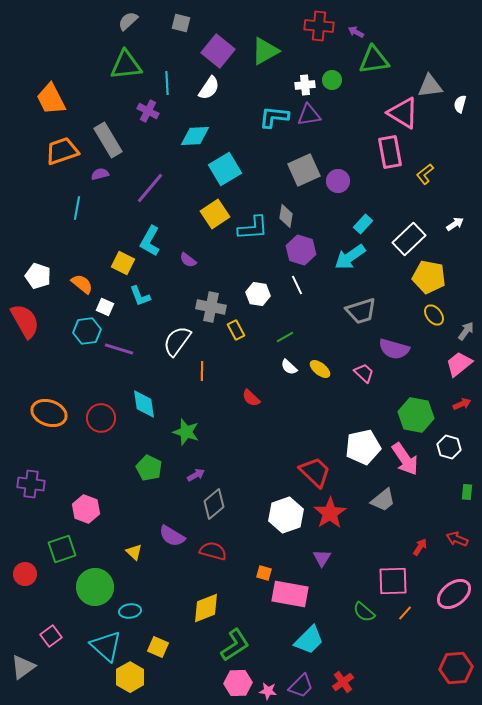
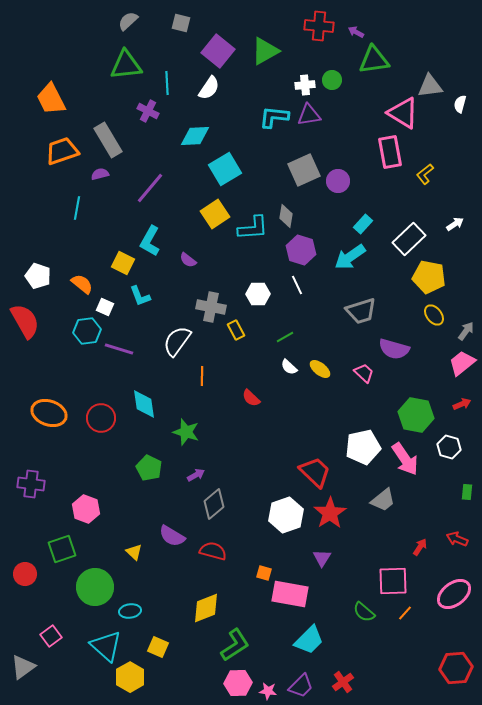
white hexagon at (258, 294): rotated 10 degrees counterclockwise
pink trapezoid at (459, 364): moved 3 px right, 1 px up
orange line at (202, 371): moved 5 px down
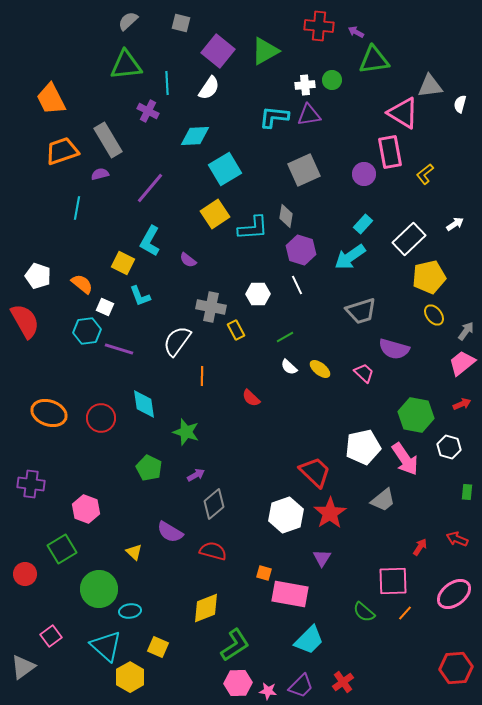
purple circle at (338, 181): moved 26 px right, 7 px up
yellow pentagon at (429, 277): rotated 24 degrees counterclockwise
purple semicircle at (172, 536): moved 2 px left, 4 px up
green square at (62, 549): rotated 12 degrees counterclockwise
green circle at (95, 587): moved 4 px right, 2 px down
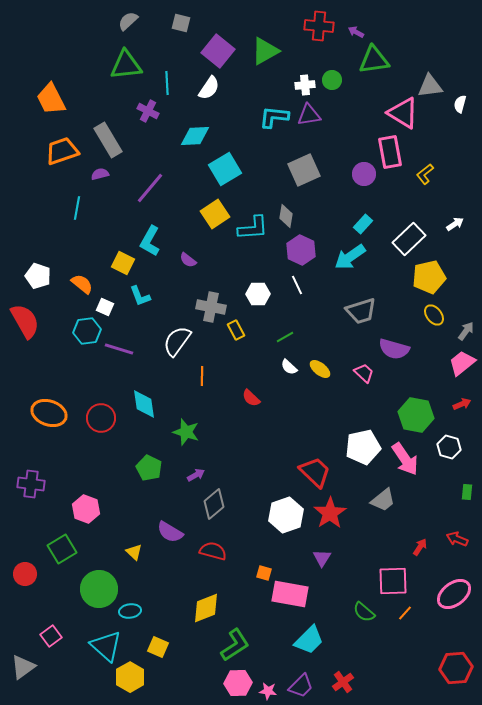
purple hexagon at (301, 250): rotated 8 degrees clockwise
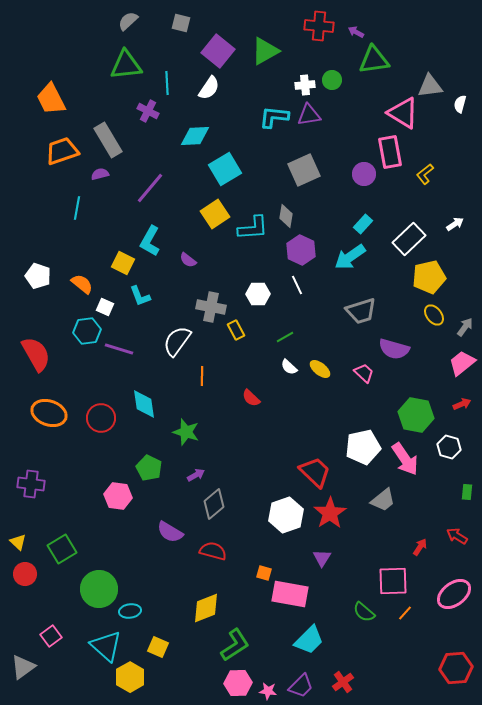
red semicircle at (25, 321): moved 11 px right, 33 px down
gray arrow at (466, 331): moved 1 px left, 4 px up
pink hexagon at (86, 509): moved 32 px right, 13 px up; rotated 12 degrees counterclockwise
red arrow at (457, 539): moved 3 px up; rotated 10 degrees clockwise
yellow triangle at (134, 552): moved 116 px left, 10 px up
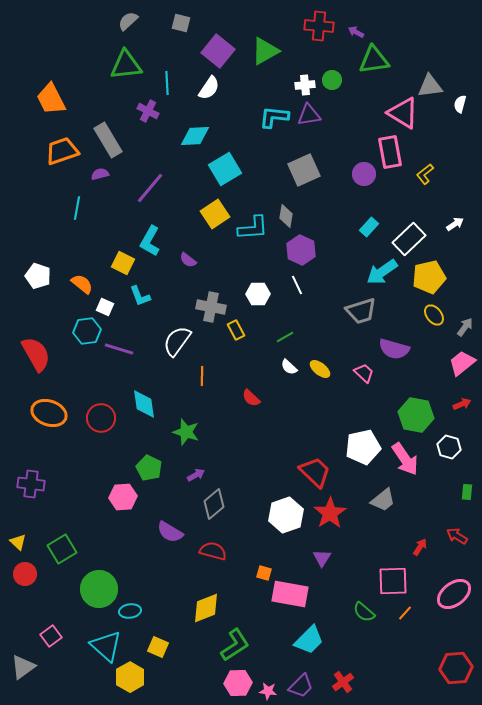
cyan rectangle at (363, 224): moved 6 px right, 3 px down
cyan arrow at (350, 257): moved 32 px right, 15 px down
pink hexagon at (118, 496): moved 5 px right, 1 px down; rotated 12 degrees counterclockwise
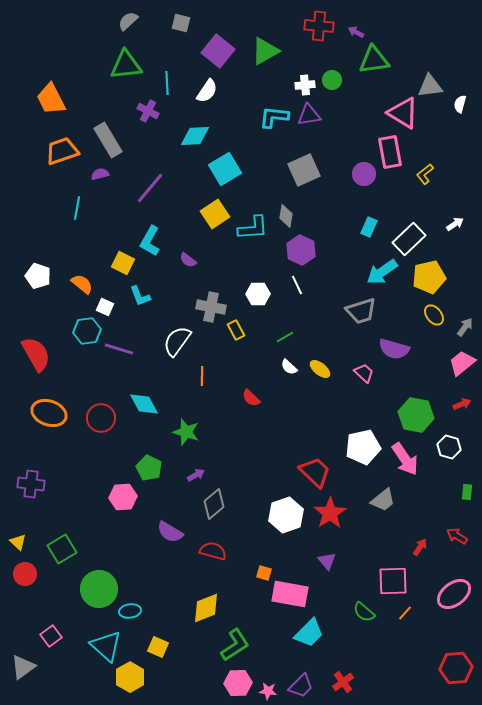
white semicircle at (209, 88): moved 2 px left, 3 px down
cyan rectangle at (369, 227): rotated 18 degrees counterclockwise
cyan diamond at (144, 404): rotated 20 degrees counterclockwise
purple triangle at (322, 558): moved 5 px right, 3 px down; rotated 12 degrees counterclockwise
cyan trapezoid at (309, 640): moved 7 px up
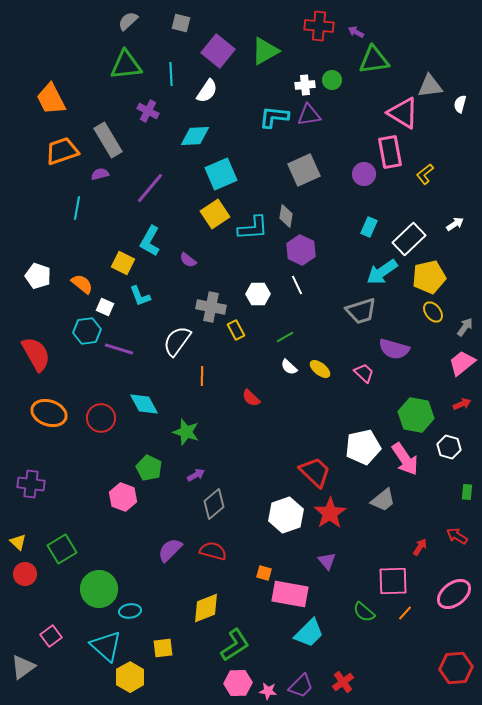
cyan line at (167, 83): moved 4 px right, 9 px up
cyan square at (225, 169): moved 4 px left, 5 px down; rotated 8 degrees clockwise
yellow ellipse at (434, 315): moved 1 px left, 3 px up
pink hexagon at (123, 497): rotated 24 degrees clockwise
purple semicircle at (170, 532): moved 18 px down; rotated 104 degrees clockwise
yellow square at (158, 647): moved 5 px right, 1 px down; rotated 30 degrees counterclockwise
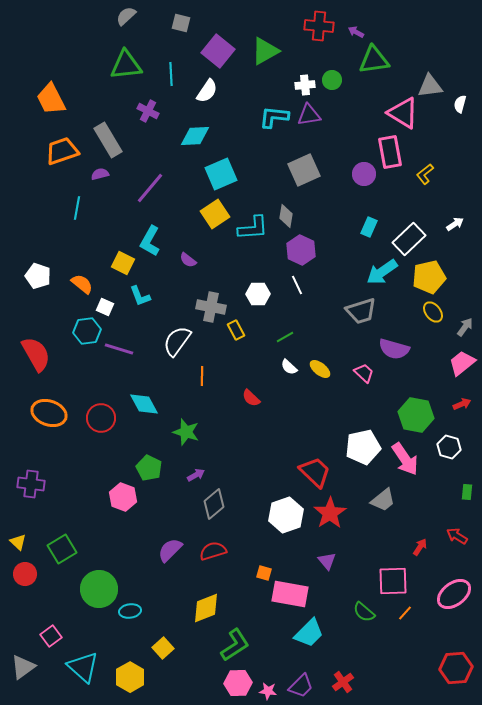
gray semicircle at (128, 21): moved 2 px left, 5 px up
red semicircle at (213, 551): rotated 32 degrees counterclockwise
cyan triangle at (106, 646): moved 23 px left, 21 px down
yellow square at (163, 648): rotated 35 degrees counterclockwise
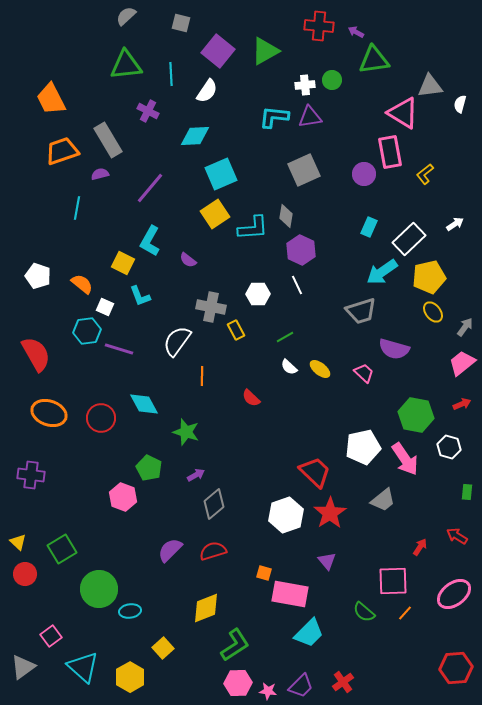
purple triangle at (309, 115): moved 1 px right, 2 px down
purple cross at (31, 484): moved 9 px up
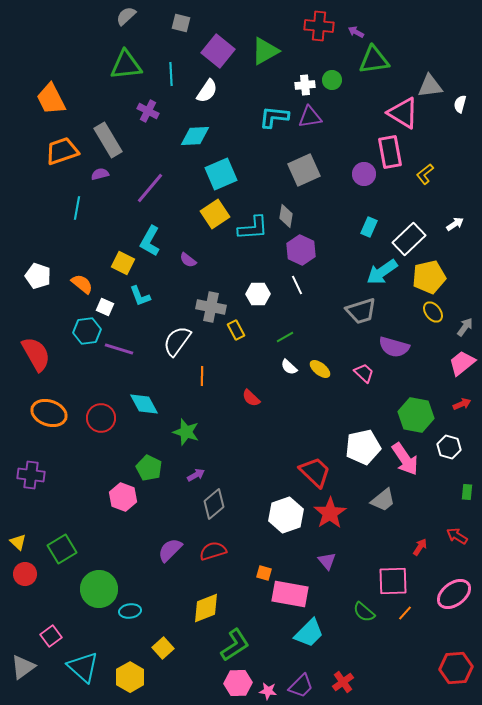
purple semicircle at (394, 349): moved 2 px up
